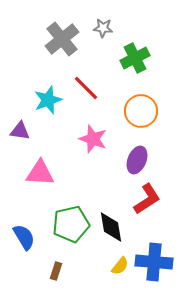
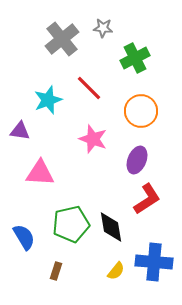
red line: moved 3 px right
yellow semicircle: moved 4 px left, 5 px down
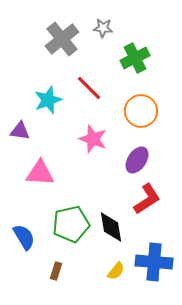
purple ellipse: rotated 12 degrees clockwise
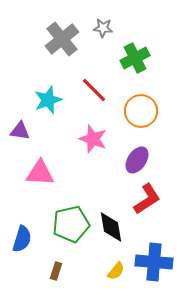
red line: moved 5 px right, 2 px down
blue semicircle: moved 2 px left, 2 px down; rotated 48 degrees clockwise
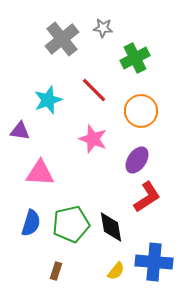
red L-shape: moved 2 px up
blue semicircle: moved 9 px right, 16 px up
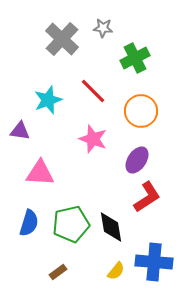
gray cross: rotated 8 degrees counterclockwise
red line: moved 1 px left, 1 px down
blue semicircle: moved 2 px left
brown rectangle: moved 2 px right, 1 px down; rotated 36 degrees clockwise
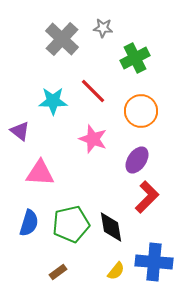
cyan star: moved 5 px right, 1 px down; rotated 20 degrees clockwise
purple triangle: rotated 30 degrees clockwise
red L-shape: rotated 12 degrees counterclockwise
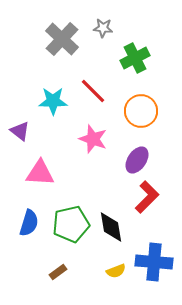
yellow semicircle: rotated 30 degrees clockwise
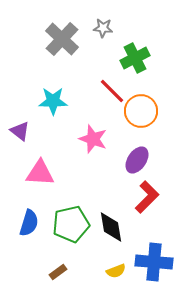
red line: moved 19 px right
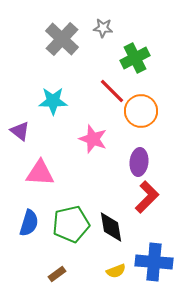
purple ellipse: moved 2 px right, 2 px down; rotated 28 degrees counterclockwise
brown rectangle: moved 1 px left, 2 px down
